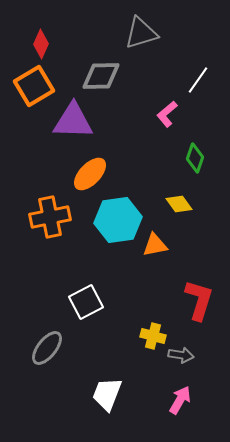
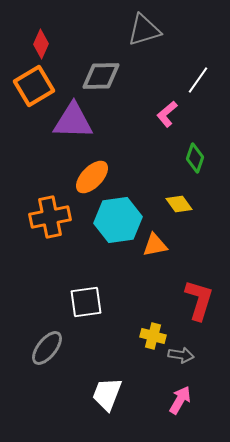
gray triangle: moved 3 px right, 3 px up
orange ellipse: moved 2 px right, 3 px down
white square: rotated 20 degrees clockwise
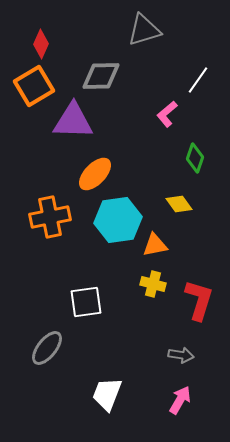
orange ellipse: moved 3 px right, 3 px up
yellow cross: moved 52 px up
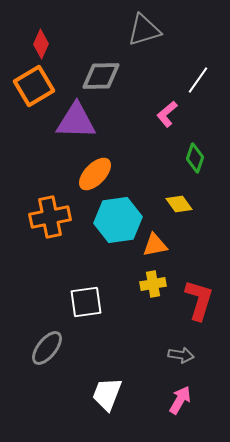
purple triangle: moved 3 px right
yellow cross: rotated 25 degrees counterclockwise
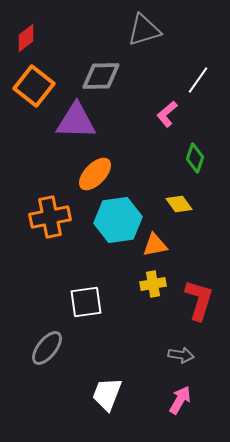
red diamond: moved 15 px left, 6 px up; rotated 28 degrees clockwise
orange square: rotated 21 degrees counterclockwise
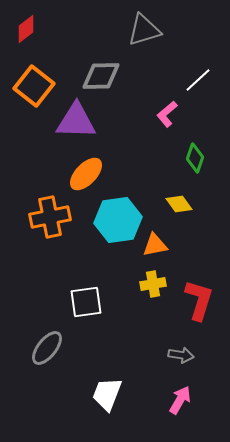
red diamond: moved 9 px up
white line: rotated 12 degrees clockwise
orange ellipse: moved 9 px left
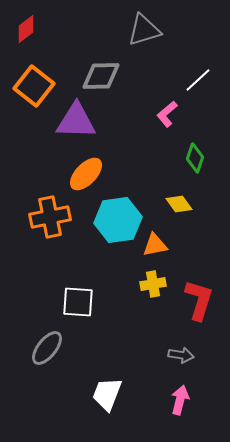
white square: moved 8 px left; rotated 12 degrees clockwise
pink arrow: rotated 16 degrees counterclockwise
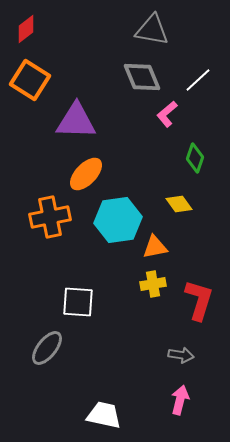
gray triangle: moved 8 px right; rotated 27 degrees clockwise
gray diamond: moved 41 px right, 1 px down; rotated 69 degrees clockwise
orange square: moved 4 px left, 6 px up; rotated 6 degrees counterclockwise
orange triangle: moved 2 px down
white trapezoid: moved 3 px left, 21 px down; rotated 81 degrees clockwise
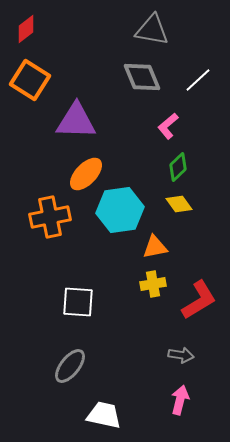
pink L-shape: moved 1 px right, 12 px down
green diamond: moved 17 px left, 9 px down; rotated 28 degrees clockwise
cyan hexagon: moved 2 px right, 10 px up
red L-shape: rotated 42 degrees clockwise
gray ellipse: moved 23 px right, 18 px down
